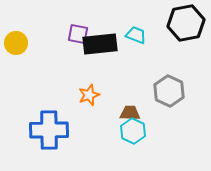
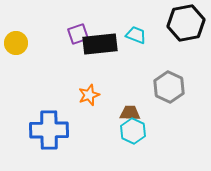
purple square: rotated 30 degrees counterclockwise
gray hexagon: moved 4 px up
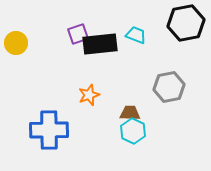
gray hexagon: rotated 24 degrees clockwise
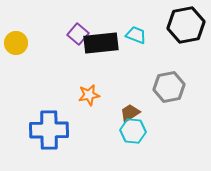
black hexagon: moved 2 px down
purple square: rotated 30 degrees counterclockwise
black rectangle: moved 1 px right, 1 px up
orange star: rotated 10 degrees clockwise
brown trapezoid: rotated 35 degrees counterclockwise
cyan hexagon: rotated 20 degrees counterclockwise
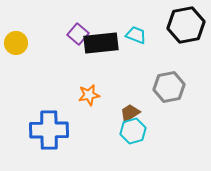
cyan hexagon: rotated 20 degrees counterclockwise
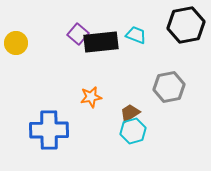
black rectangle: moved 1 px up
orange star: moved 2 px right, 2 px down
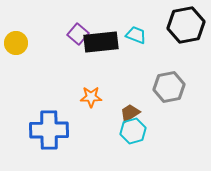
orange star: rotated 10 degrees clockwise
